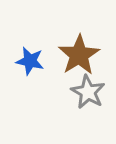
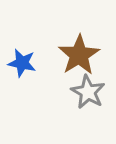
blue star: moved 8 px left, 2 px down
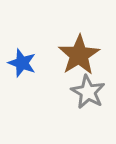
blue star: rotated 8 degrees clockwise
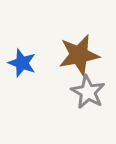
brown star: rotated 21 degrees clockwise
